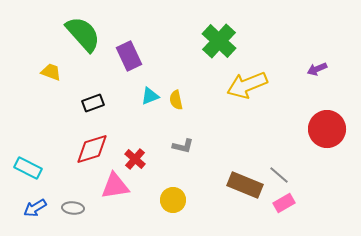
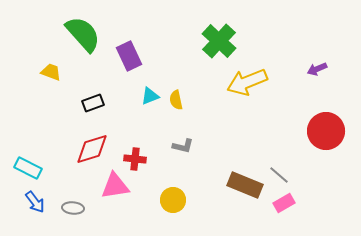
yellow arrow: moved 3 px up
red circle: moved 1 px left, 2 px down
red cross: rotated 35 degrees counterclockwise
blue arrow: moved 6 px up; rotated 95 degrees counterclockwise
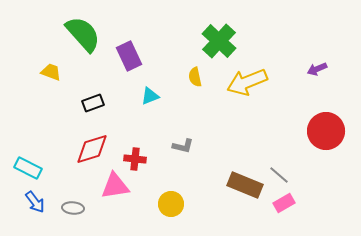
yellow semicircle: moved 19 px right, 23 px up
yellow circle: moved 2 px left, 4 px down
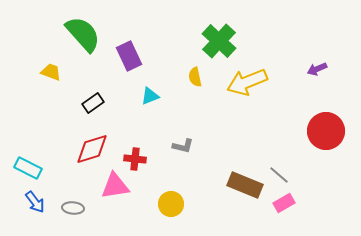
black rectangle: rotated 15 degrees counterclockwise
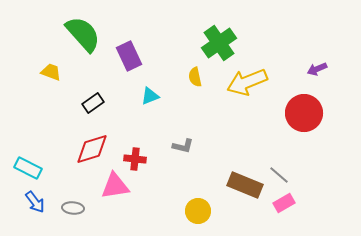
green cross: moved 2 px down; rotated 12 degrees clockwise
red circle: moved 22 px left, 18 px up
yellow circle: moved 27 px right, 7 px down
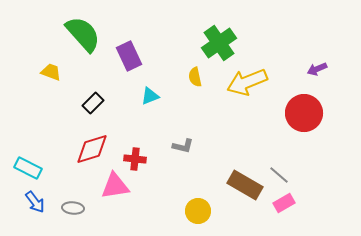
black rectangle: rotated 10 degrees counterclockwise
brown rectangle: rotated 8 degrees clockwise
